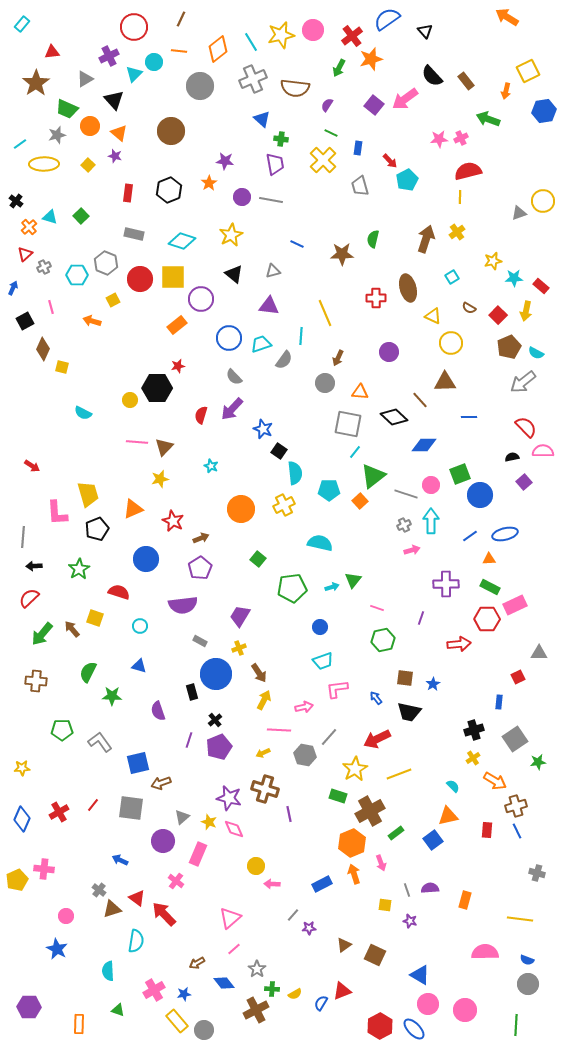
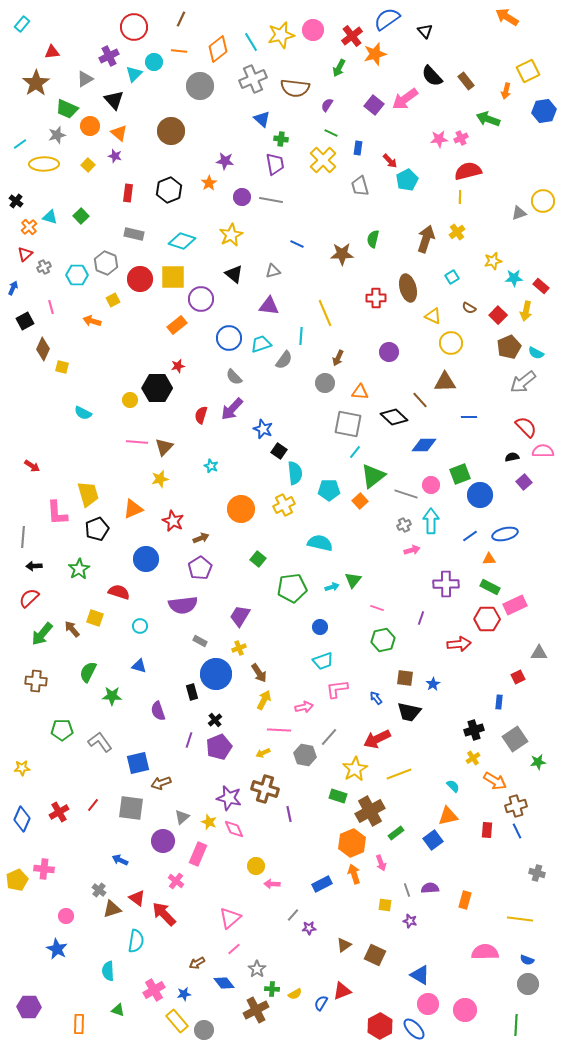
orange star at (371, 59): moved 4 px right, 5 px up
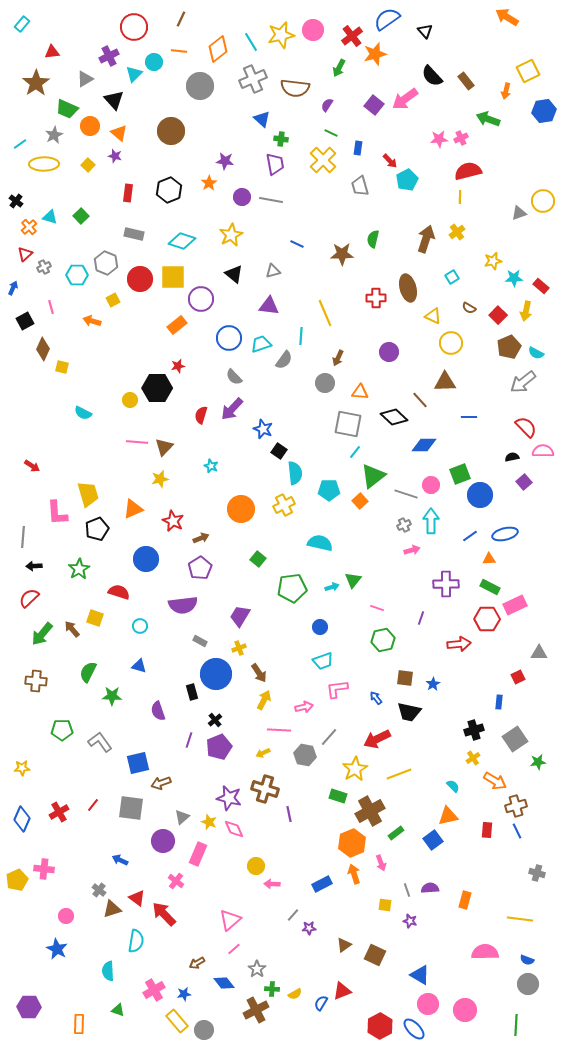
gray star at (57, 135): moved 3 px left; rotated 12 degrees counterclockwise
pink triangle at (230, 918): moved 2 px down
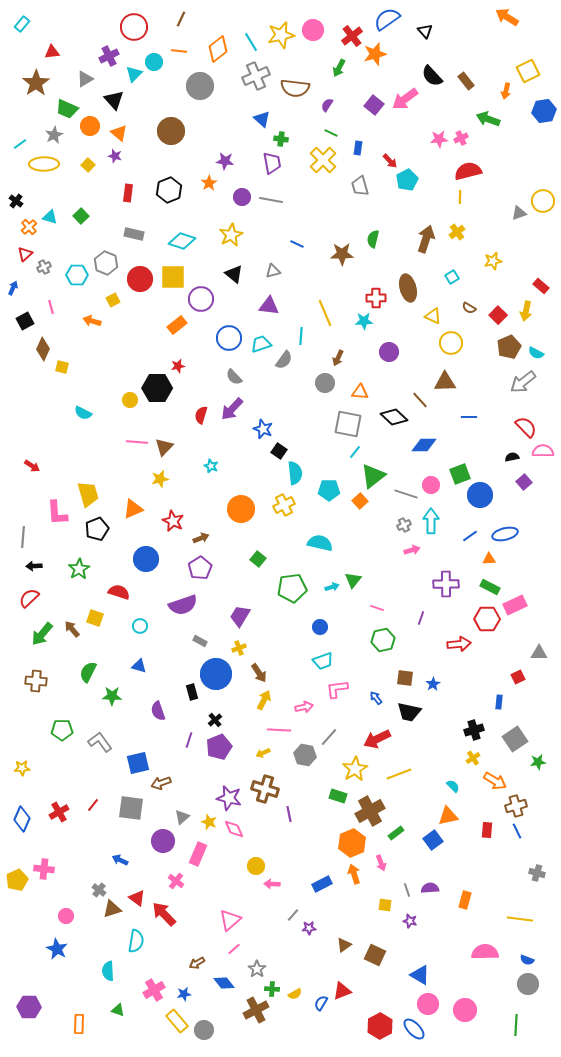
gray cross at (253, 79): moved 3 px right, 3 px up
purple trapezoid at (275, 164): moved 3 px left, 1 px up
cyan star at (514, 278): moved 150 px left, 43 px down
purple semicircle at (183, 605): rotated 12 degrees counterclockwise
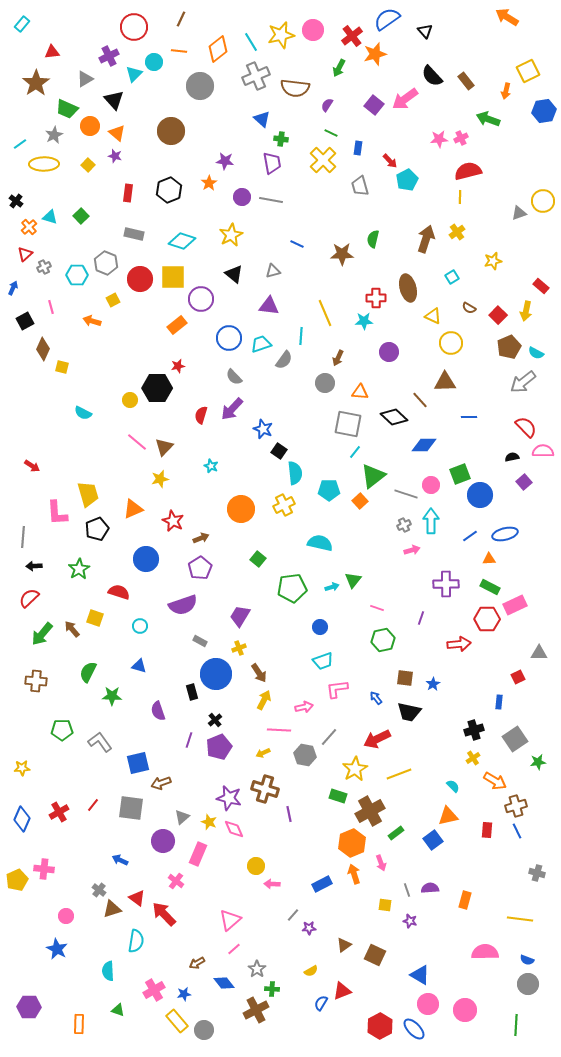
orange triangle at (119, 133): moved 2 px left
pink line at (137, 442): rotated 35 degrees clockwise
yellow semicircle at (295, 994): moved 16 px right, 23 px up
